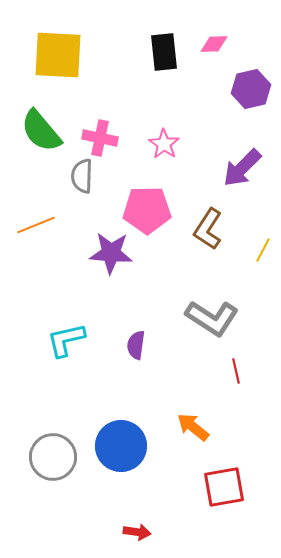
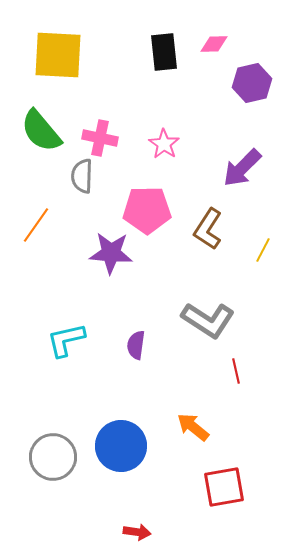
purple hexagon: moved 1 px right, 6 px up
orange line: rotated 33 degrees counterclockwise
gray L-shape: moved 4 px left, 2 px down
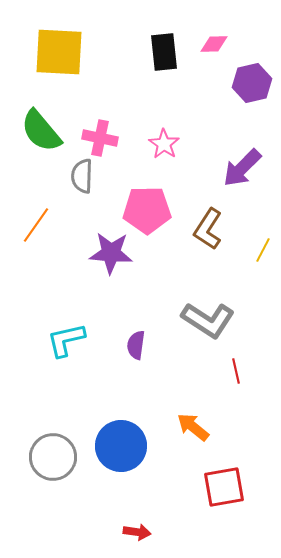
yellow square: moved 1 px right, 3 px up
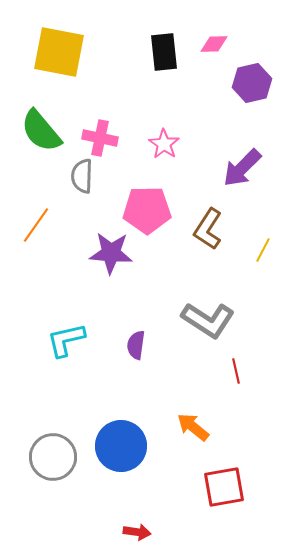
yellow square: rotated 8 degrees clockwise
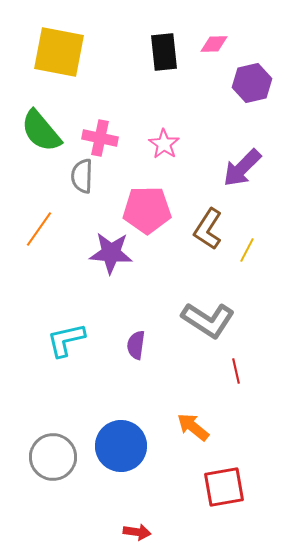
orange line: moved 3 px right, 4 px down
yellow line: moved 16 px left
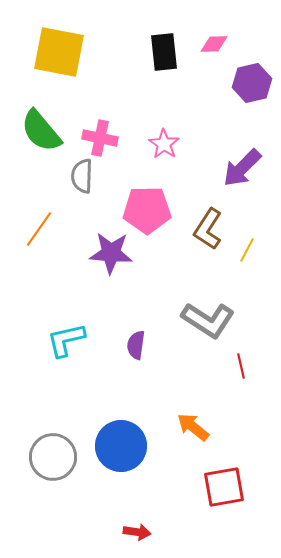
red line: moved 5 px right, 5 px up
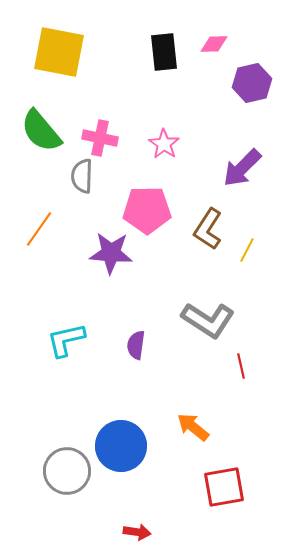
gray circle: moved 14 px right, 14 px down
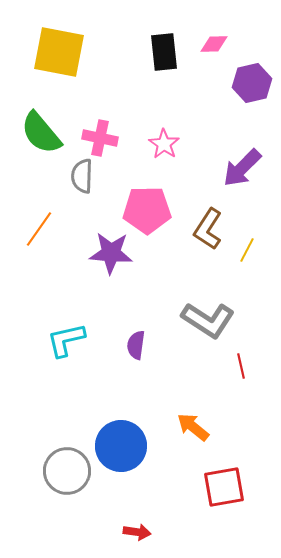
green semicircle: moved 2 px down
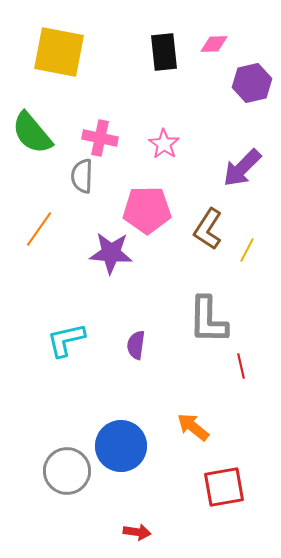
green semicircle: moved 9 px left
gray L-shape: rotated 58 degrees clockwise
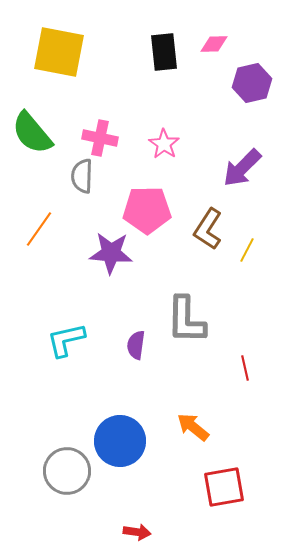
gray L-shape: moved 22 px left
red line: moved 4 px right, 2 px down
blue circle: moved 1 px left, 5 px up
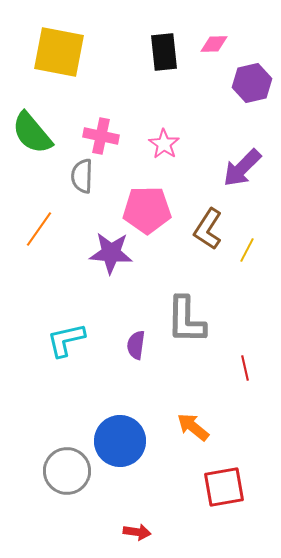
pink cross: moved 1 px right, 2 px up
